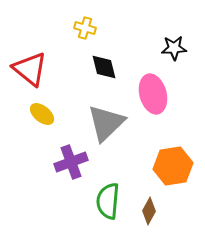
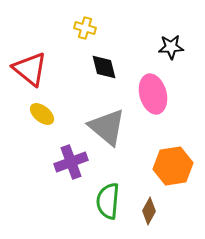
black star: moved 3 px left, 1 px up
gray triangle: moved 1 px right, 4 px down; rotated 36 degrees counterclockwise
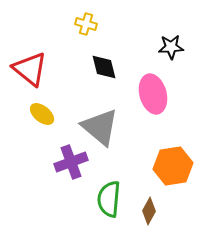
yellow cross: moved 1 px right, 4 px up
gray triangle: moved 7 px left
green semicircle: moved 1 px right, 2 px up
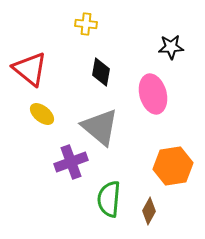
yellow cross: rotated 10 degrees counterclockwise
black diamond: moved 3 px left, 5 px down; rotated 24 degrees clockwise
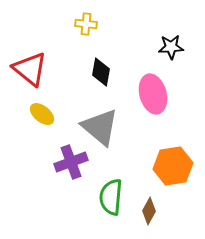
green semicircle: moved 2 px right, 2 px up
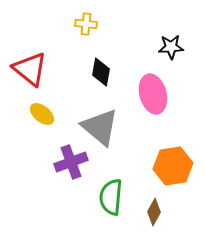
brown diamond: moved 5 px right, 1 px down
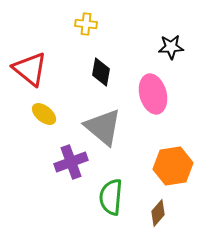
yellow ellipse: moved 2 px right
gray triangle: moved 3 px right
brown diamond: moved 4 px right, 1 px down; rotated 12 degrees clockwise
